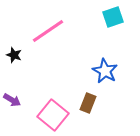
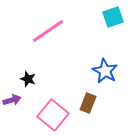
black star: moved 14 px right, 24 px down
purple arrow: rotated 48 degrees counterclockwise
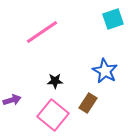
cyan square: moved 2 px down
pink line: moved 6 px left, 1 px down
black star: moved 27 px right, 2 px down; rotated 21 degrees counterclockwise
brown rectangle: rotated 12 degrees clockwise
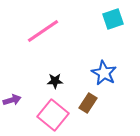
pink line: moved 1 px right, 1 px up
blue star: moved 1 px left, 2 px down
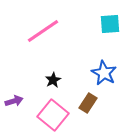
cyan square: moved 3 px left, 5 px down; rotated 15 degrees clockwise
black star: moved 2 px left, 1 px up; rotated 28 degrees counterclockwise
purple arrow: moved 2 px right, 1 px down
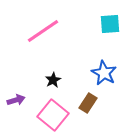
purple arrow: moved 2 px right, 1 px up
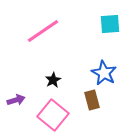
brown rectangle: moved 4 px right, 3 px up; rotated 48 degrees counterclockwise
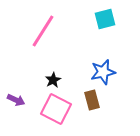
cyan square: moved 5 px left, 5 px up; rotated 10 degrees counterclockwise
pink line: rotated 24 degrees counterclockwise
blue star: moved 1 px left, 1 px up; rotated 30 degrees clockwise
purple arrow: rotated 42 degrees clockwise
pink square: moved 3 px right, 6 px up; rotated 12 degrees counterclockwise
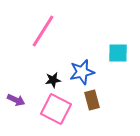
cyan square: moved 13 px right, 34 px down; rotated 15 degrees clockwise
blue star: moved 21 px left
black star: rotated 21 degrees clockwise
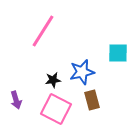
purple arrow: rotated 48 degrees clockwise
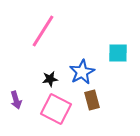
blue star: rotated 15 degrees counterclockwise
black star: moved 3 px left, 1 px up
